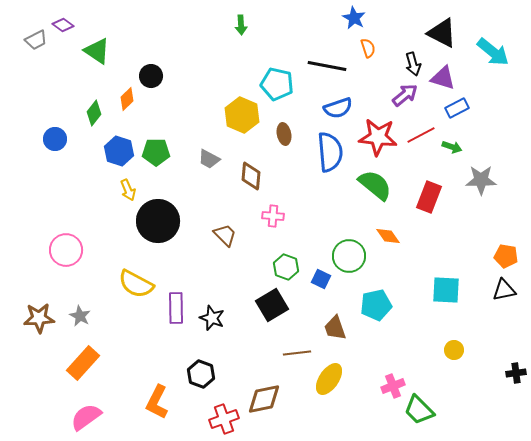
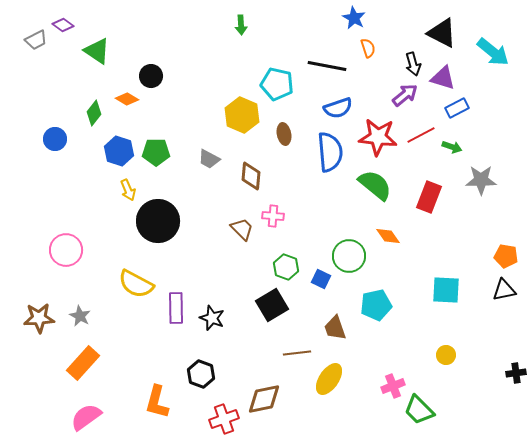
orange diamond at (127, 99): rotated 75 degrees clockwise
brown trapezoid at (225, 235): moved 17 px right, 6 px up
yellow circle at (454, 350): moved 8 px left, 5 px down
orange L-shape at (157, 402): rotated 12 degrees counterclockwise
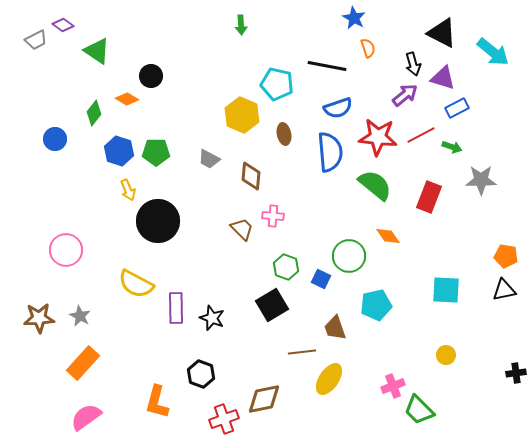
brown line at (297, 353): moved 5 px right, 1 px up
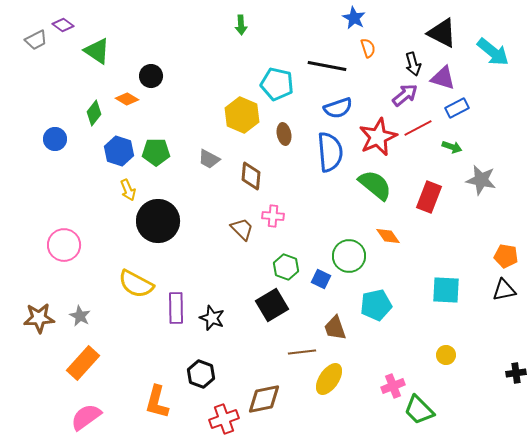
red line at (421, 135): moved 3 px left, 7 px up
red star at (378, 137): rotated 30 degrees counterclockwise
gray star at (481, 180): rotated 12 degrees clockwise
pink circle at (66, 250): moved 2 px left, 5 px up
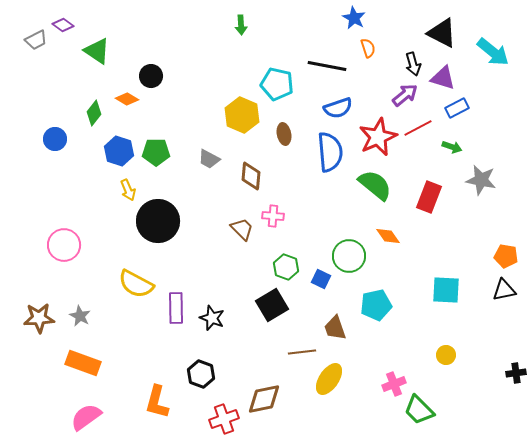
orange rectangle at (83, 363): rotated 68 degrees clockwise
pink cross at (393, 386): moved 1 px right, 2 px up
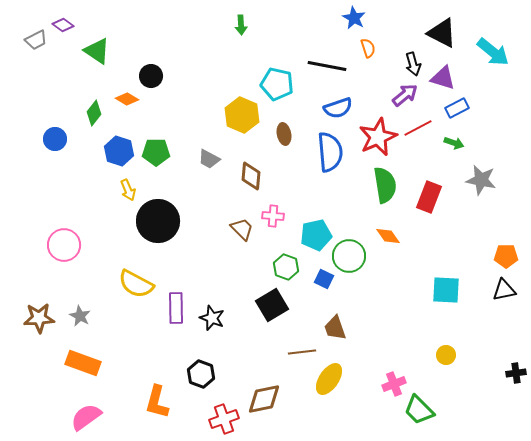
green arrow at (452, 147): moved 2 px right, 4 px up
green semicircle at (375, 185): moved 10 px right; rotated 42 degrees clockwise
orange pentagon at (506, 256): rotated 10 degrees counterclockwise
blue square at (321, 279): moved 3 px right
cyan pentagon at (376, 305): moved 60 px left, 70 px up
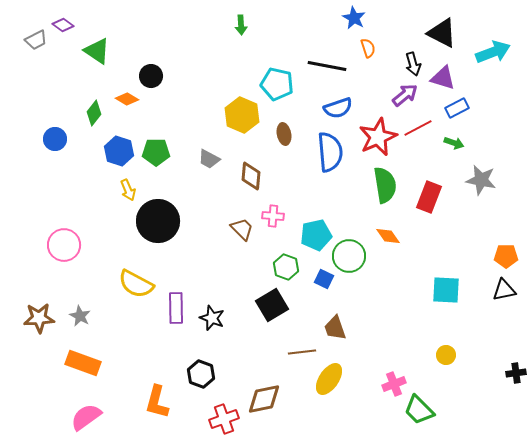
cyan arrow at (493, 52): rotated 60 degrees counterclockwise
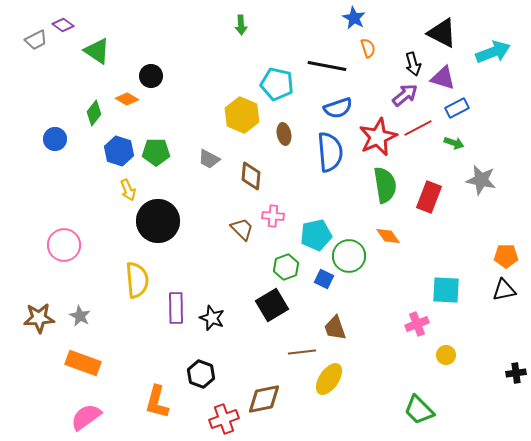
green hexagon at (286, 267): rotated 20 degrees clockwise
yellow semicircle at (136, 284): moved 1 px right, 4 px up; rotated 123 degrees counterclockwise
pink cross at (394, 384): moved 23 px right, 60 px up
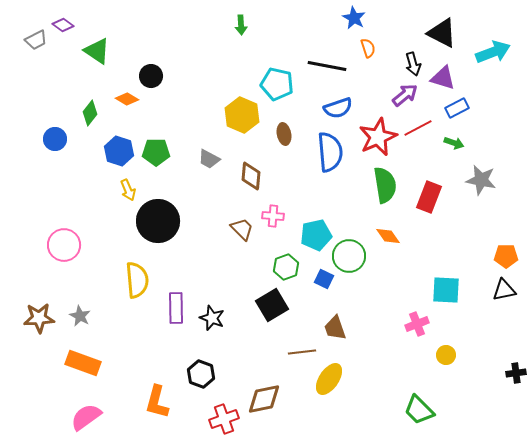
green diamond at (94, 113): moved 4 px left
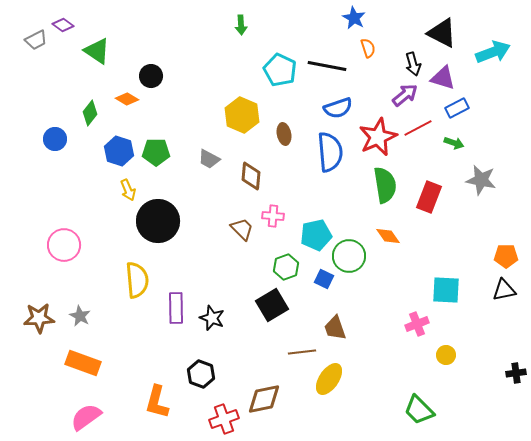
cyan pentagon at (277, 84): moved 3 px right, 14 px up; rotated 12 degrees clockwise
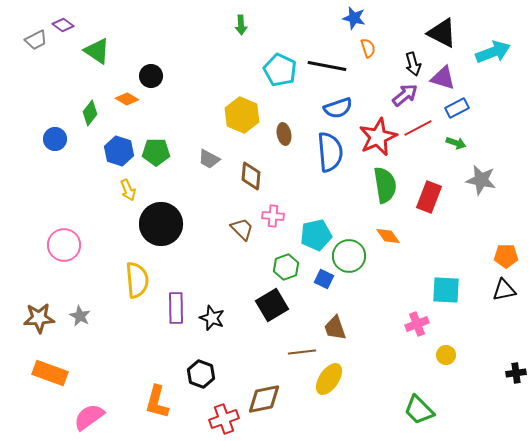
blue star at (354, 18): rotated 15 degrees counterclockwise
green arrow at (454, 143): moved 2 px right
black circle at (158, 221): moved 3 px right, 3 px down
orange rectangle at (83, 363): moved 33 px left, 10 px down
pink semicircle at (86, 417): moved 3 px right
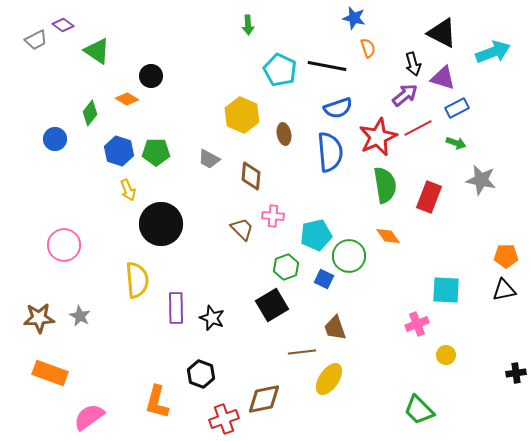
green arrow at (241, 25): moved 7 px right
